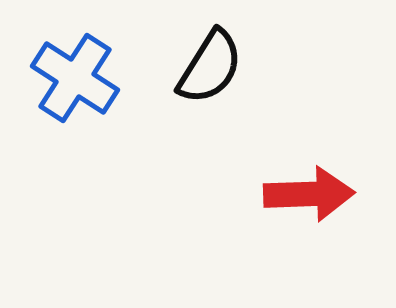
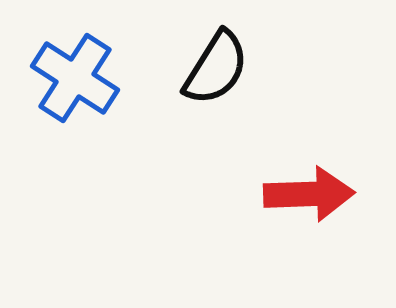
black semicircle: moved 6 px right, 1 px down
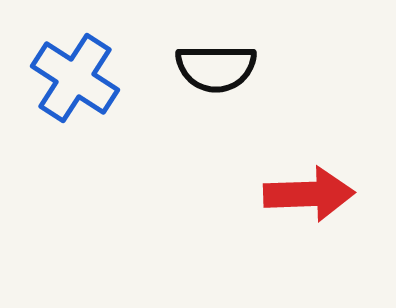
black semicircle: rotated 58 degrees clockwise
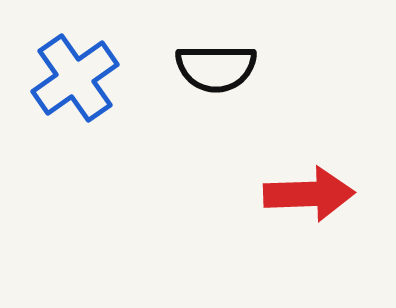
blue cross: rotated 22 degrees clockwise
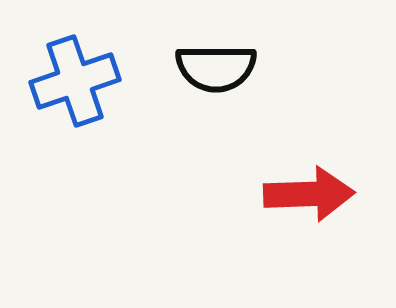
blue cross: moved 3 px down; rotated 16 degrees clockwise
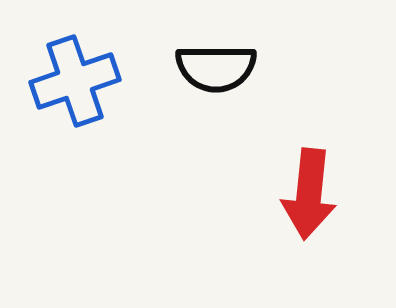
red arrow: rotated 98 degrees clockwise
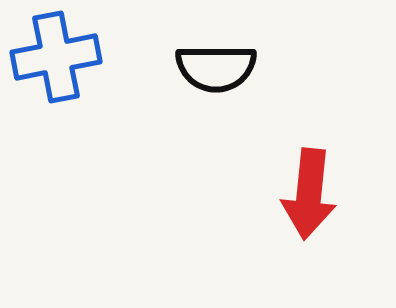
blue cross: moved 19 px left, 24 px up; rotated 8 degrees clockwise
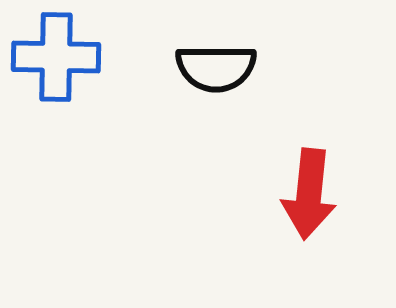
blue cross: rotated 12 degrees clockwise
